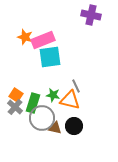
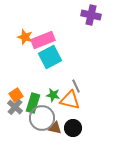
cyan square: rotated 20 degrees counterclockwise
orange square: rotated 24 degrees clockwise
black circle: moved 1 px left, 2 px down
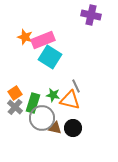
cyan square: rotated 30 degrees counterclockwise
orange square: moved 1 px left, 2 px up
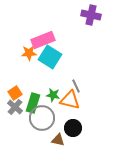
orange star: moved 4 px right, 16 px down; rotated 21 degrees counterclockwise
brown triangle: moved 3 px right, 12 px down
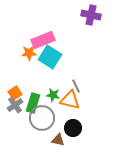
gray cross: moved 2 px up; rotated 14 degrees clockwise
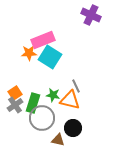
purple cross: rotated 12 degrees clockwise
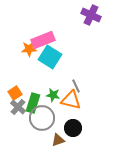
orange star: moved 4 px up
orange triangle: moved 1 px right
gray cross: moved 3 px right, 2 px down; rotated 14 degrees counterclockwise
brown triangle: rotated 32 degrees counterclockwise
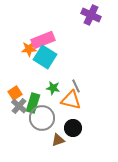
cyan square: moved 5 px left
green star: moved 7 px up
gray cross: moved 1 px right, 1 px up
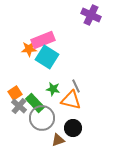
cyan square: moved 2 px right
green star: moved 1 px down
green rectangle: moved 2 px right; rotated 60 degrees counterclockwise
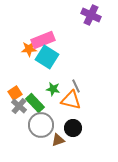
gray circle: moved 1 px left, 7 px down
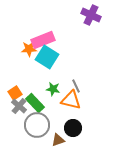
gray circle: moved 4 px left
